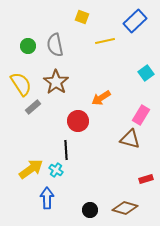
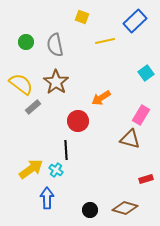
green circle: moved 2 px left, 4 px up
yellow semicircle: rotated 20 degrees counterclockwise
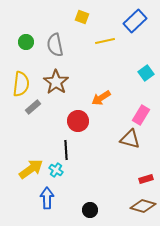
yellow semicircle: rotated 60 degrees clockwise
brown diamond: moved 18 px right, 2 px up
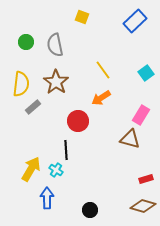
yellow line: moved 2 px left, 29 px down; rotated 66 degrees clockwise
yellow arrow: rotated 25 degrees counterclockwise
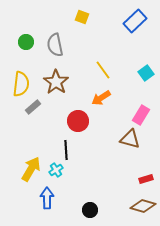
cyan cross: rotated 24 degrees clockwise
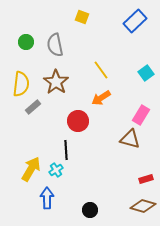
yellow line: moved 2 px left
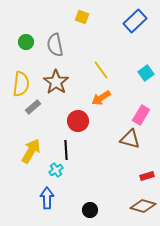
yellow arrow: moved 18 px up
red rectangle: moved 1 px right, 3 px up
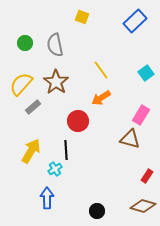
green circle: moved 1 px left, 1 px down
yellow semicircle: rotated 145 degrees counterclockwise
cyan cross: moved 1 px left, 1 px up
red rectangle: rotated 40 degrees counterclockwise
black circle: moved 7 px right, 1 px down
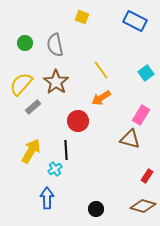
blue rectangle: rotated 70 degrees clockwise
black circle: moved 1 px left, 2 px up
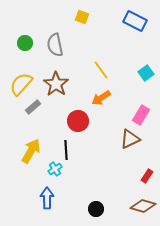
brown star: moved 2 px down
brown triangle: rotated 40 degrees counterclockwise
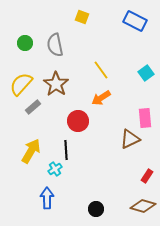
pink rectangle: moved 4 px right, 3 px down; rotated 36 degrees counterclockwise
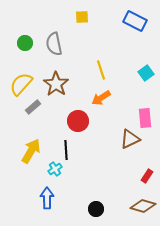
yellow square: rotated 24 degrees counterclockwise
gray semicircle: moved 1 px left, 1 px up
yellow line: rotated 18 degrees clockwise
